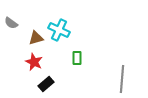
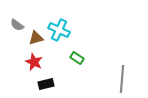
gray semicircle: moved 6 px right, 2 px down
green rectangle: rotated 56 degrees counterclockwise
black rectangle: rotated 28 degrees clockwise
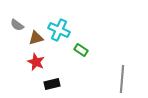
green rectangle: moved 4 px right, 8 px up
red star: moved 2 px right
black rectangle: moved 6 px right
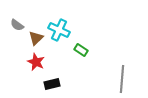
brown triangle: rotated 28 degrees counterclockwise
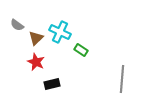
cyan cross: moved 1 px right, 2 px down
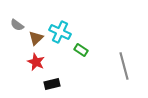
gray line: moved 2 px right, 13 px up; rotated 20 degrees counterclockwise
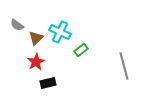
green rectangle: rotated 72 degrees counterclockwise
red star: rotated 18 degrees clockwise
black rectangle: moved 4 px left, 1 px up
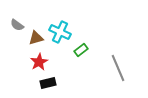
brown triangle: rotated 28 degrees clockwise
red star: moved 3 px right
gray line: moved 6 px left, 2 px down; rotated 8 degrees counterclockwise
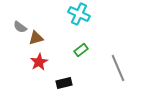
gray semicircle: moved 3 px right, 2 px down
cyan cross: moved 19 px right, 18 px up
black rectangle: moved 16 px right
